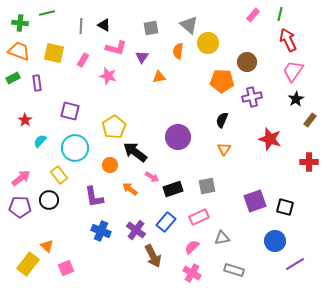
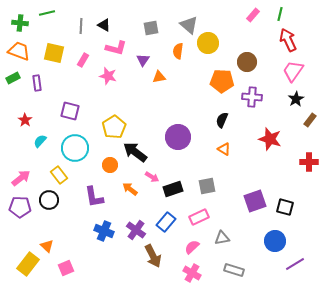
purple triangle at (142, 57): moved 1 px right, 3 px down
purple cross at (252, 97): rotated 18 degrees clockwise
orange triangle at (224, 149): rotated 32 degrees counterclockwise
blue cross at (101, 231): moved 3 px right
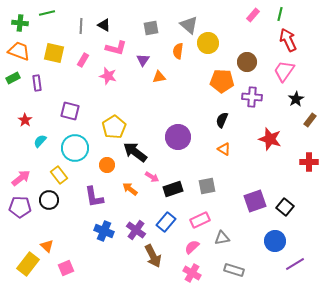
pink trapezoid at (293, 71): moved 9 px left
orange circle at (110, 165): moved 3 px left
black square at (285, 207): rotated 24 degrees clockwise
pink rectangle at (199, 217): moved 1 px right, 3 px down
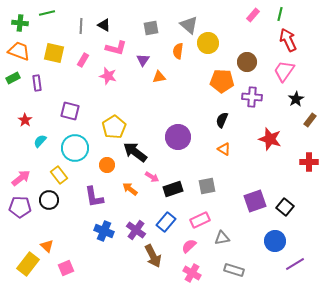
pink semicircle at (192, 247): moved 3 px left, 1 px up
